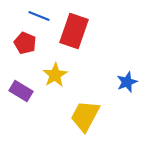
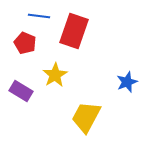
blue line: rotated 15 degrees counterclockwise
yellow trapezoid: moved 1 px right, 1 px down
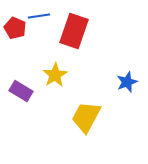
blue line: rotated 15 degrees counterclockwise
red pentagon: moved 10 px left, 15 px up
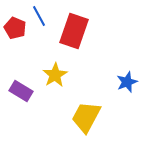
blue line: rotated 70 degrees clockwise
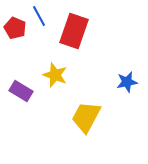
yellow star: rotated 20 degrees counterclockwise
blue star: rotated 10 degrees clockwise
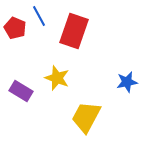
yellow star: moved 2 px right, 3 px down
